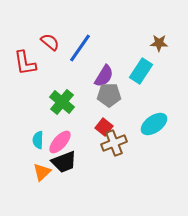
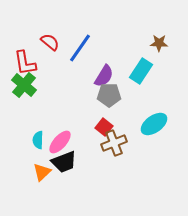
green cross: moved 38 px left, 17 px up
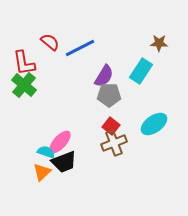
blue line: rotated 28 degrees clockwise
red L-shape: moved 1 px left
red square: moved 7 px right, 1 px up
cyan semicircle: moved 8 px right, 12 px down; rotated 108 degrees clockwise
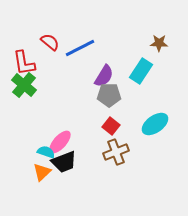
cyan ellipse: moved 1 px right
brown cross: moved 2 px right, 9 px down
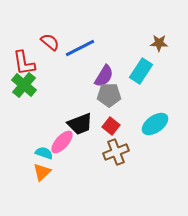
pink ellipse: moved 2 px right
cyan semicircle: moved 2 px left, 1 px down
black trapezoid: moved 16 px right, 38 px up
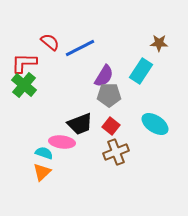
red L-shape: rotated 100 degrees clockwise
cyan ellipse: rotated 68 degrees clockwise
pink ellipse: rotated 55 degrees clockwise
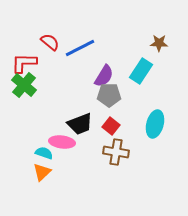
cyan ellipse: rotated 72 degrees clockwise
brown cross: rotated 30 degrees clockwise
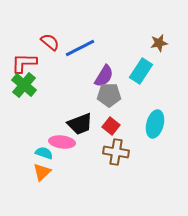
brown star: rotated 12 degrees counterclockwise
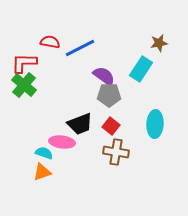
red semicircle: rotated 30 degrees counterclockwise
cyan rectangle: moved 2 px up
purple semicircle: rotated 85 degrees counterclockwise
cyan ellipse: rotated 12 degrees counterclockwise
orange triangle: rotated 24 degrees clockwise
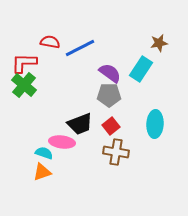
purple semicircle: moved 6 px right, 3 px up
red square: rotated 12 degrees clockwise
